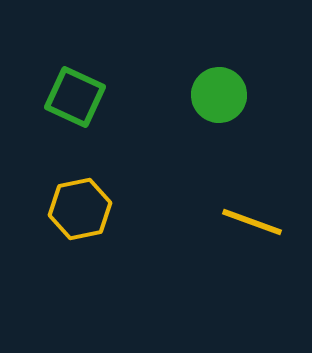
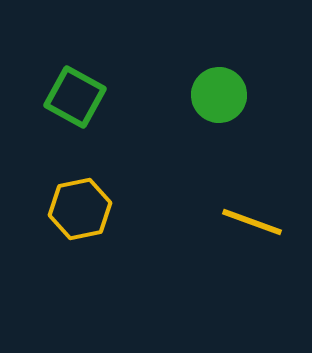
green square: rotated 4 degrees clockwise
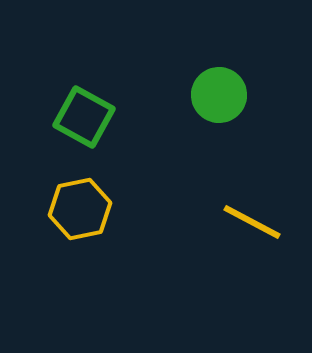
green square: moved 9 px right, 20 px down
yellow line: rotated 8 degrees clockwise
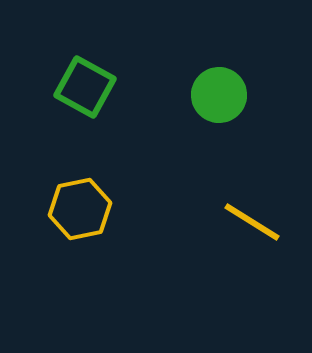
green square: moved 1 px right, 30 px up
yellow line: rotated 4 degrees clockwise
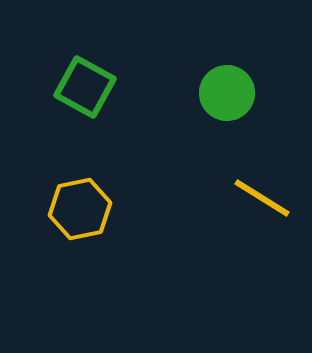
green circle: moved 8 px right, 2 px up
yellow line: moved 10 px right, 24 px up
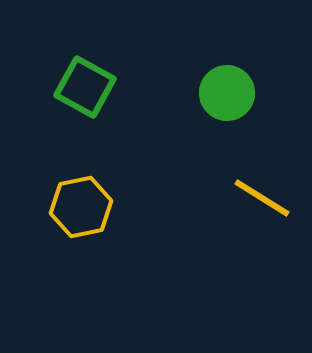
yellow hexagon: moved 1 px right, 2 px up
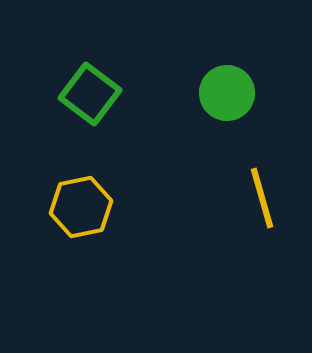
green square: moved 5 px right, 7 px down; rotated 8 degrees clockwise
yellow line: rotated 42 degrees clockwise
